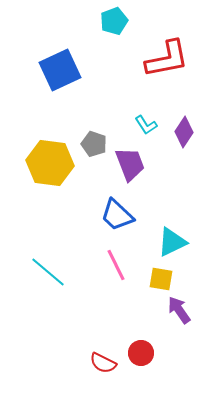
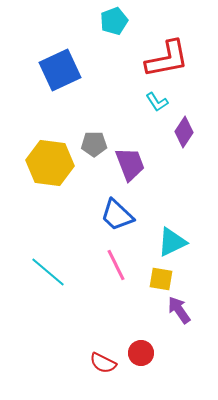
cyan L-shape: moved 11 px right, 23 px up
gray pentagon: rotated 20 degrees counterclockwise
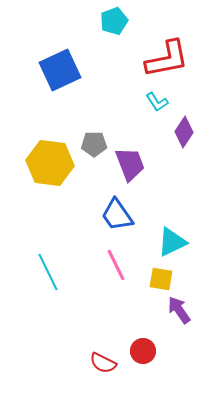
blue trapezoid: rotated 12 degrees clockwise
cyan line: rotated 24 degrees clockwise
red circle: moved 2 px right, 2 px up
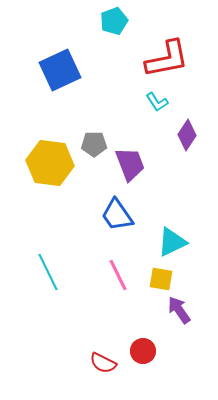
purple diamond: moved 3 px right, 3 px down
pink line: moved 2 px right, 10 px down
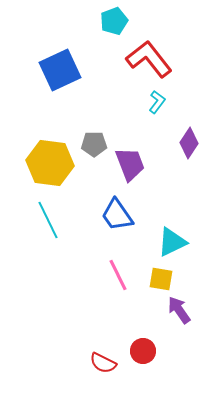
red L-shape: moved 18 px left; rotated 117 degrees counterclockwise
cyan L-shape: rotated 110 degrees counterclockwise
purple diamond: moved 2 px right, 8 px down
cyan line: moved 52 px up
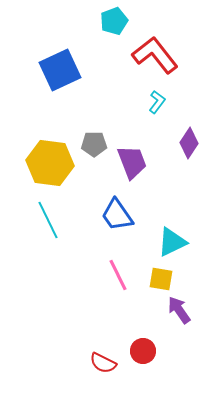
red L-shape: moved 6 px right, 4 px up
purple trapezoid: moved 2 px right, 2 px up
